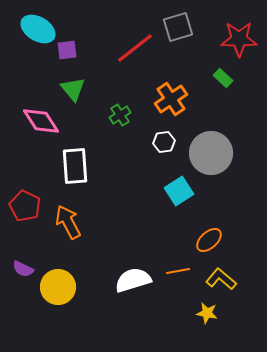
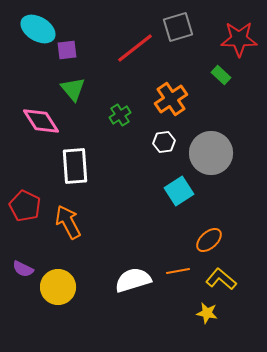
green rectangle: moved 2 px left, 3 px up
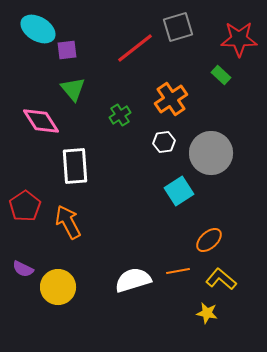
red pentagon: rotated 12 degrees clockwise
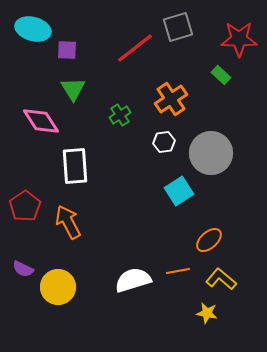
cyan ellipse: moved 5 px left; rotated 16 degrees counterclockwise
purple square: rotated 10 degrees clockwise
green triangle: rotated 8 degrees clockwise
